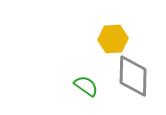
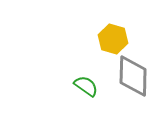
yellow hexagon: rotated 20 degrees clockwise
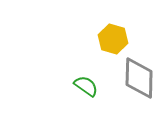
gray diamond: moved 6 px right, 2 px down
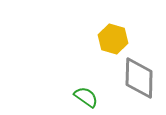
green semicircle: moved 11 px down
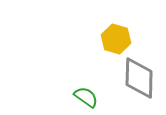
yellow hexagon: moved 3 px right
